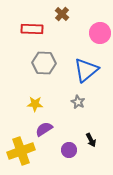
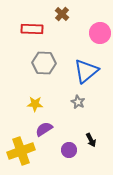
blue triangle: moved 1 px down
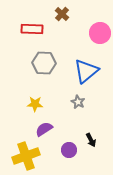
yellow cross: moved 5 px right, 5 px down
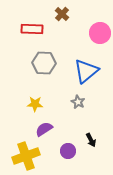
purple circle: moved 1 px left, 1 px down
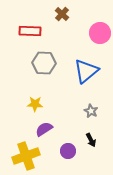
red rectangle: moved 2 px left, 2 px down
gray star: moved 13 px right, 9 px down
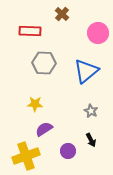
pink circle: moved 2 px left
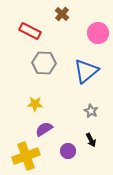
red rectangle: rotated 25 degrees clockwise
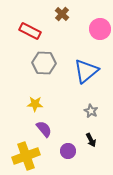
pink circle: moved 2 px right, 4 px up
purple semicircle: rotated 84 degrees clockwise
